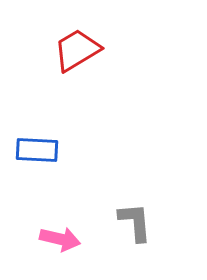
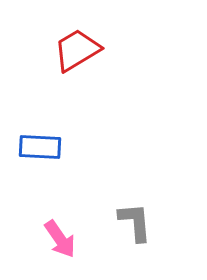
blue rectangle: moved 3 px right, 3 px up
pink arrow: rotated 42 degrees clockwise
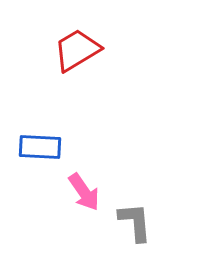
pink arrow: moved 24 px right, 47 px up
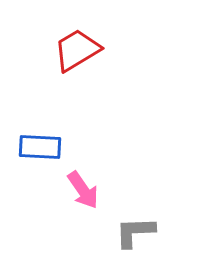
pink arrow: moved 1 px left, 2 px up
gray L-shape: moved 10 px down; rotated 87 degrees counterclockwise
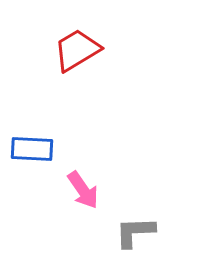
blue rectangle: moved 8 px left, 2 px down
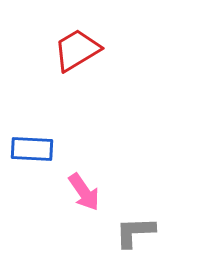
pink arrow: moved 1 px right, 2 px down
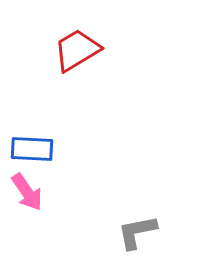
pink arrow: moved 57 px left
gray L-shape: moved 2 px right; rotated 9 degrees counterclockwise
